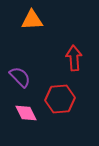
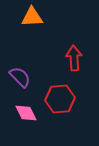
orange triangle: moved 3 px up
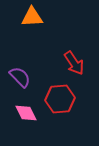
red arrow: moved 5 px down; rotated 150 degrees clockwise
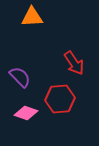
pink diamond: rotated 45 degrees counterclockwise
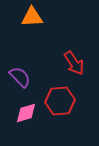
red hexagon: moved 2 px down
pink diamond: rotated 35 degrees counterclockwise
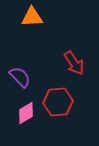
red hexagon: moved 2 px left, 1 px down
pink diamond: rotated 15 degrees counterclockwise
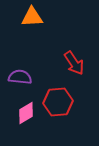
purple semicircle: rotated 40 degrees counterclockwise
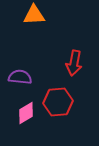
orange triangle: moved 2 px right, 2 px up
red arrow: rotated 45 degrees clockwise
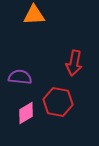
red hexagon: rotated 16 degrees clockwise
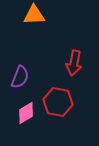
purple semicircle: rotated 105 degrees clockwise
